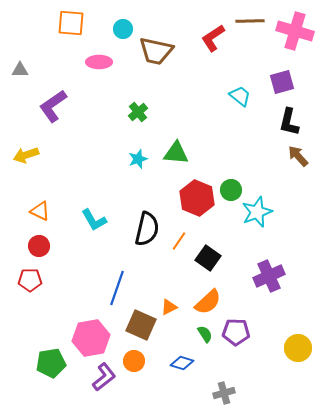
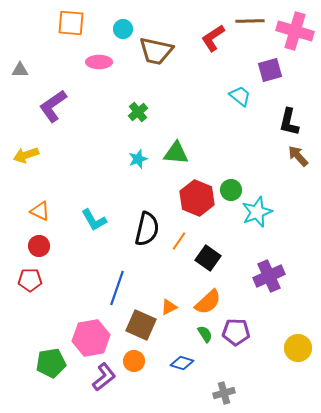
purple square at (282, 82): moved 12 px left, 12 px up
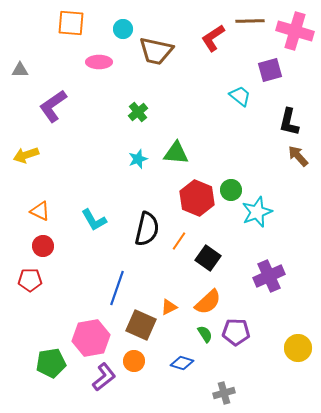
red circle at (39, 246): moved 4 px right
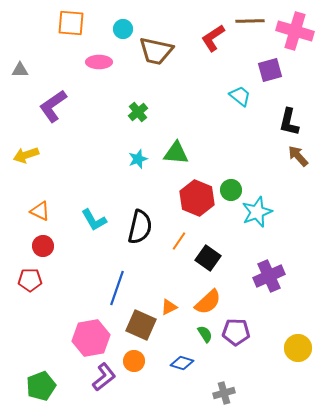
black semicircle at (147, 229): moved 7 px left, 2 px up
green pentagon at (51, 363): moved 10 px left, 23 px down; rotated 12 degrees counterclockwise
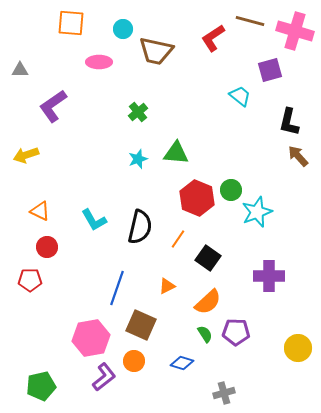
brown line at (250, 21): rotated 16 degrees clockwise
orange line at (179, 241): moved 1 px left, 2 px up
red circle at (43, 246): moved 4 px right, 1 px down
purple cross at (269, 276): rotated 24 degrees clockwise
orange triangle at (169, 307): moved 2 px left, 21 px up
green pentagon at (41, 386): rotated 8 degrees clockwise
